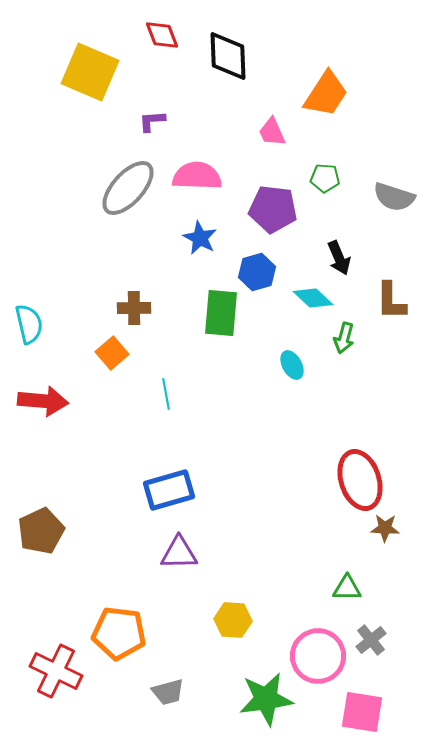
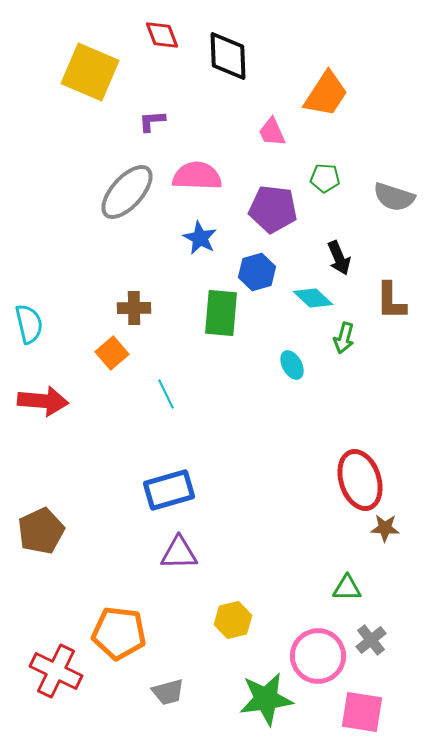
gray ellipse: moved 1 px left, 4 px down
cyan line: rotated 16 degrees counterclockwise
yellow hexagon: rotated 18 degrees counterclockwise
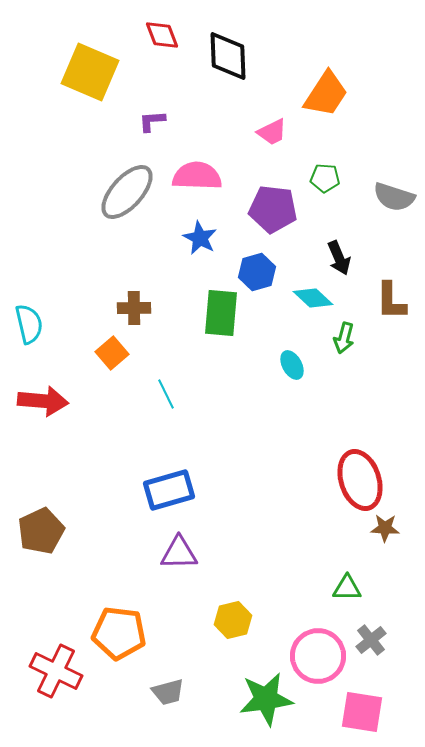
pink trapezoid: rotated 92 degrees counterclockwise
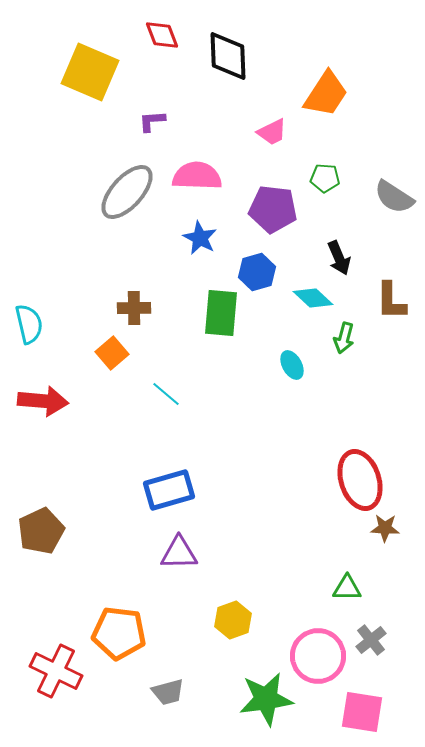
gray semicircle: rotated 15 degrees clockwise
cyan line: rotated 24 degrees counterclockwise
yellow hexagon: rotated 6 degrees counterclockwise
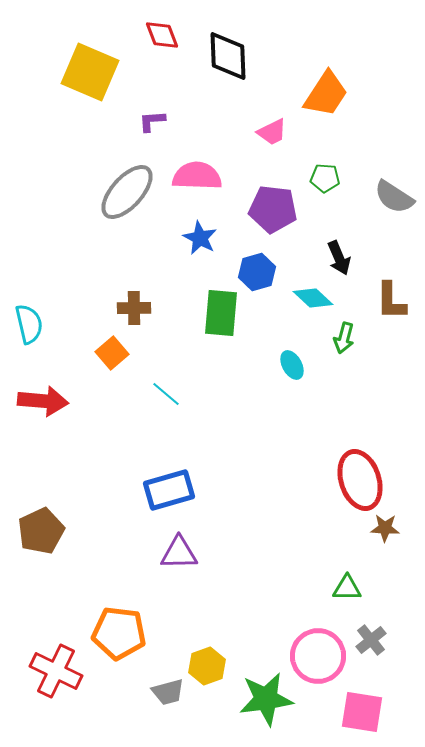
yellow hexagon: moved 26 px left, 46 px down
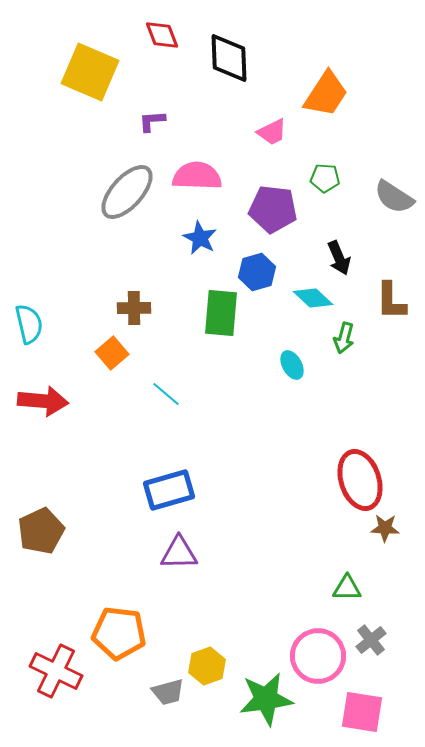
black diamond: moved 1 px right, 2 px down
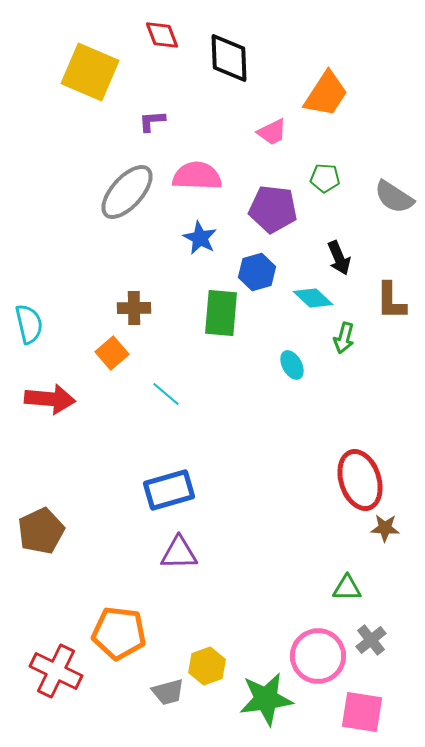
red arrow: moved 7 px right, 2 px up
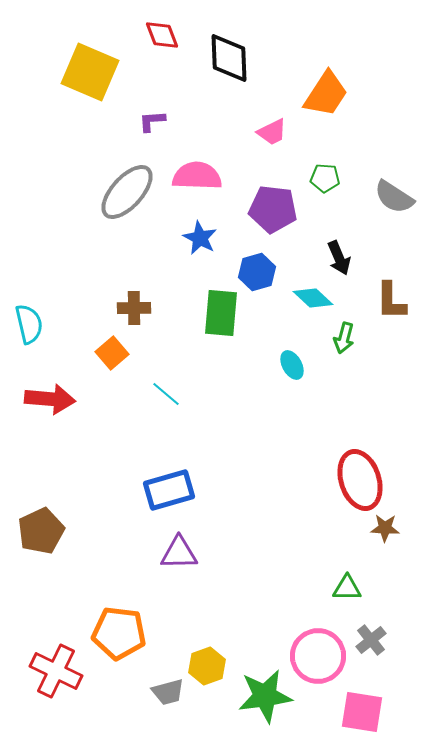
green star: moved 1 px left, 3 px up
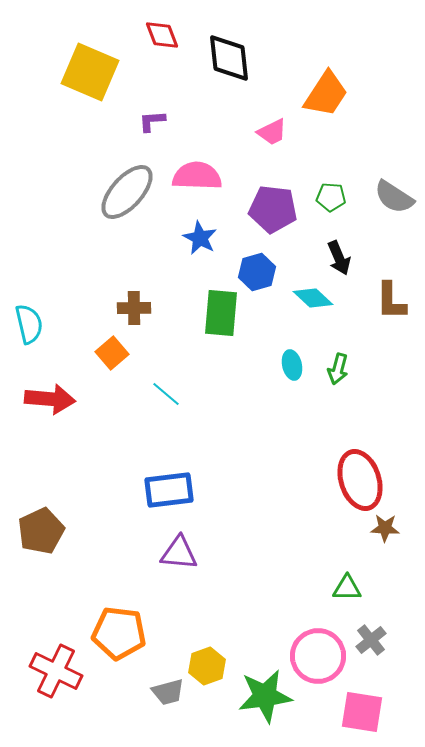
black diamond: rotated 4 degrees counterclockwise
green pentagon: moved 6 px right, 19 px down
green arrow: moved 6 px left, 31 px down
cyan ellipse: rotated 16 degrees clockwise
blue rectangle: rotated 9 degrees clockwise
purple triangle: rotated 6 degrees clockwise
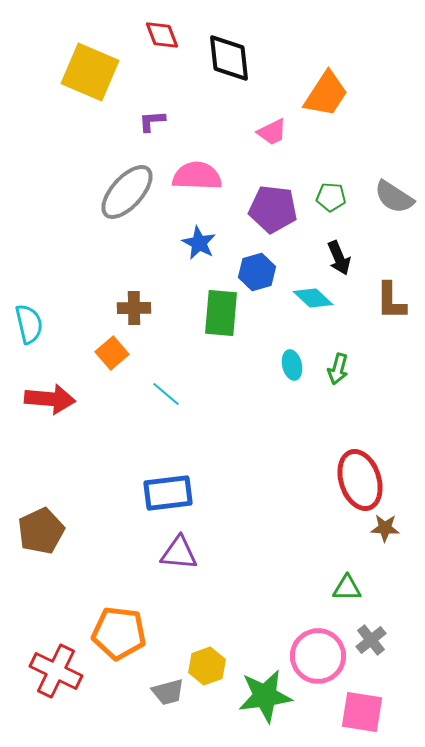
blue star: moved 1 px left, 5 px down
blue rectangle: moved 1 px left, 3 px down
